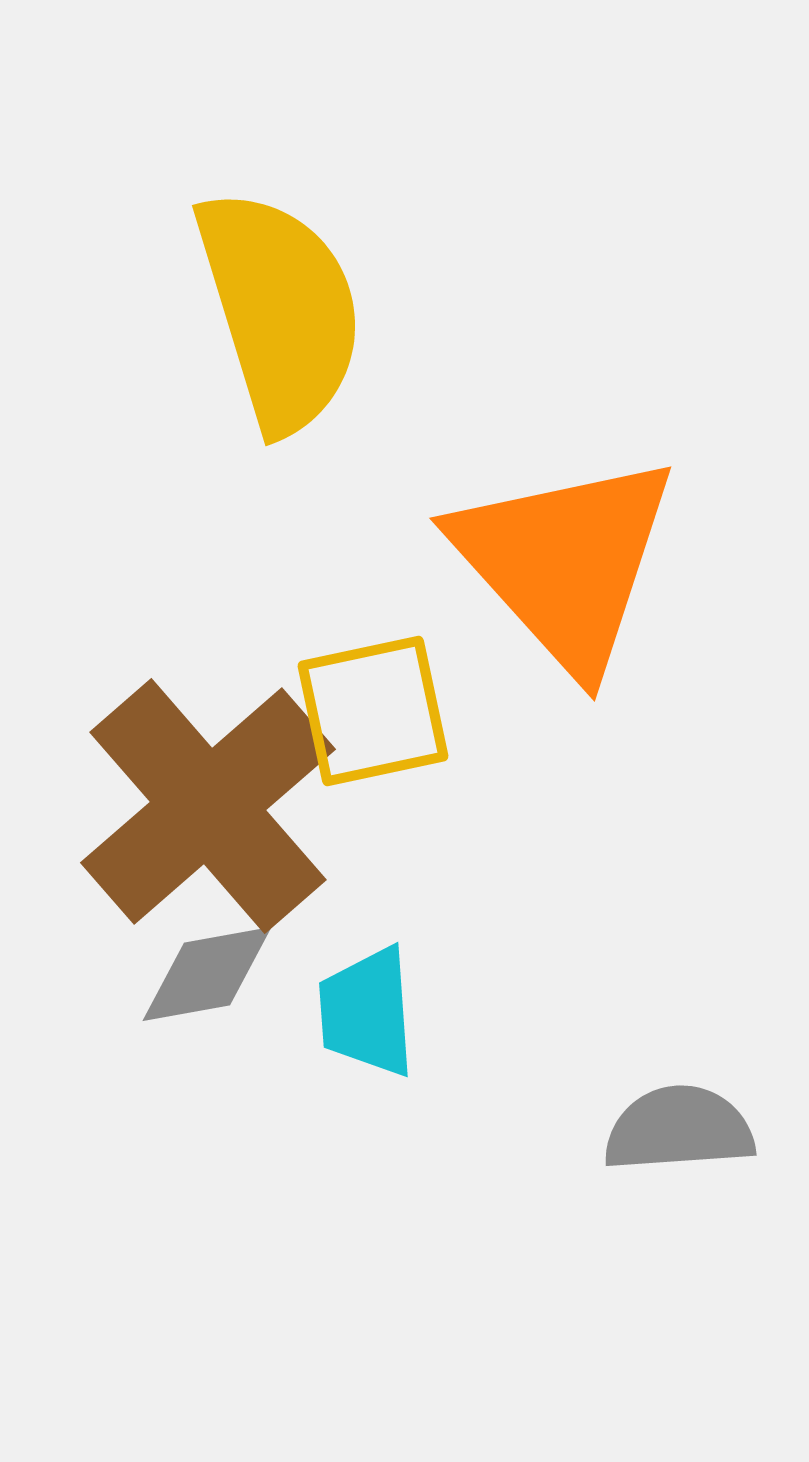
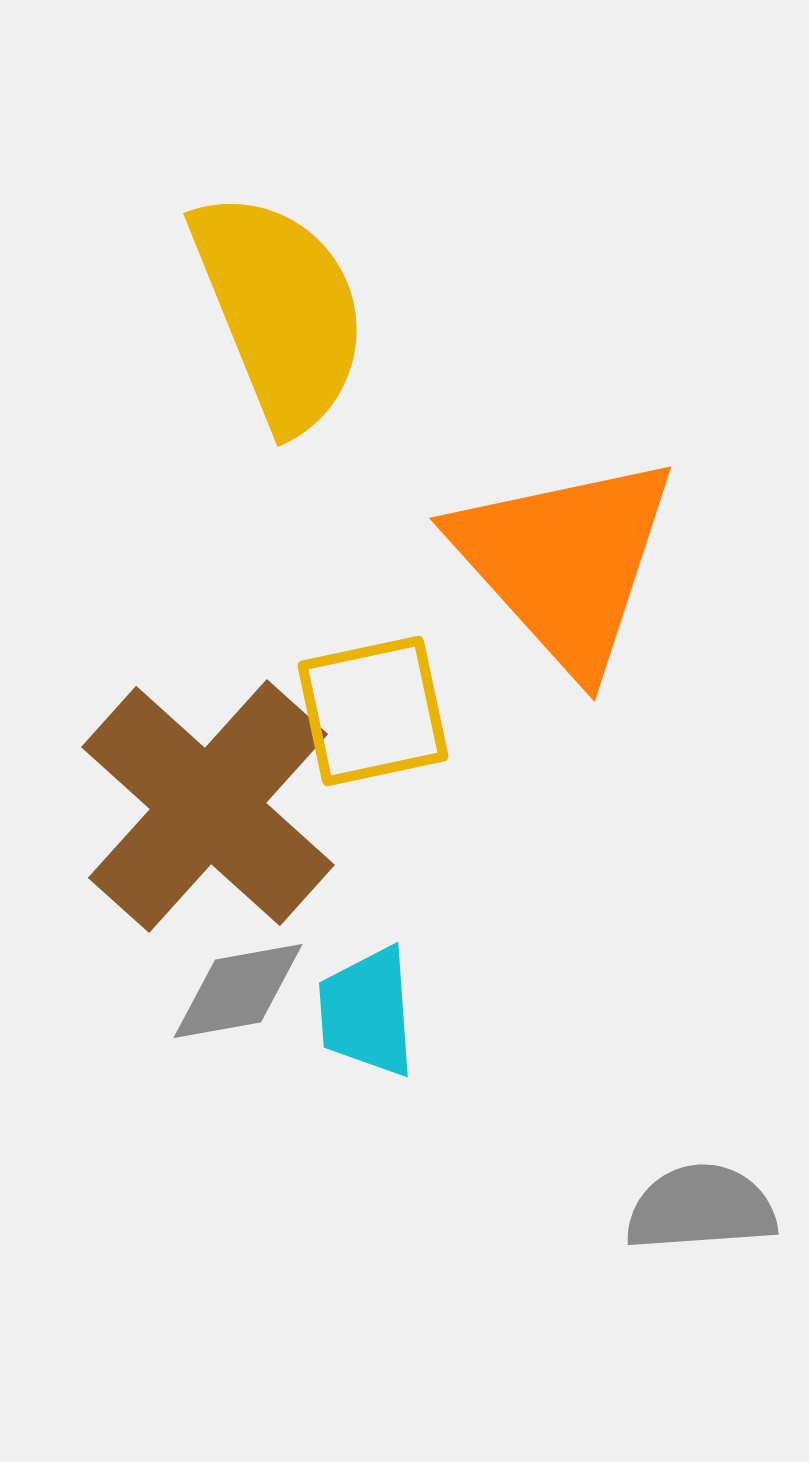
yellow semicircle: rotated 5 degrees counterclockwise
brown cross: rotated 7 degrees counterclockwise
gray diamond: moved 31 px right, 17 px down
gray semicircle: moved 22 px right, 79 px down
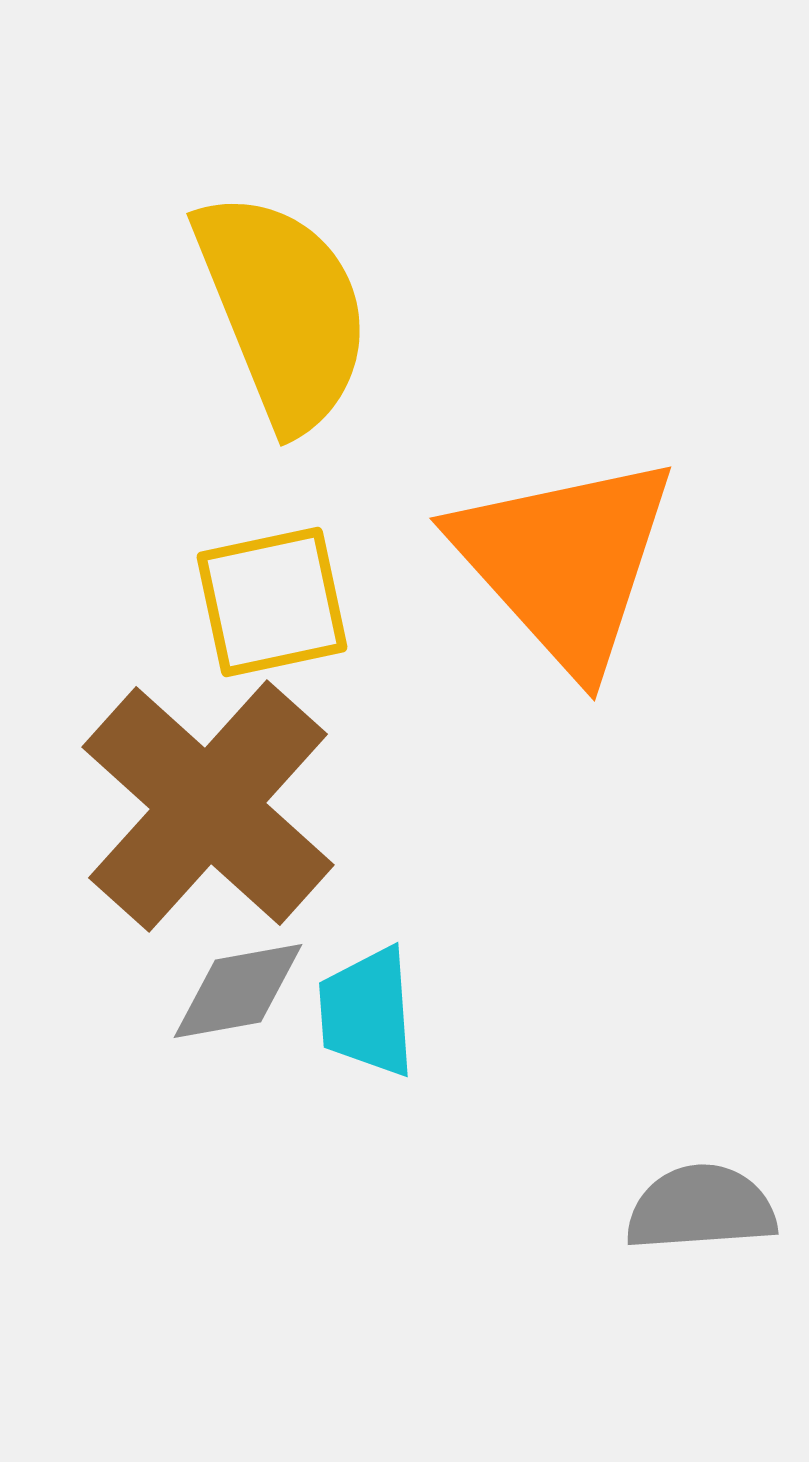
yellow semicircle: moved 3 px right
yellow square: moved 101 px left, 109 px up
